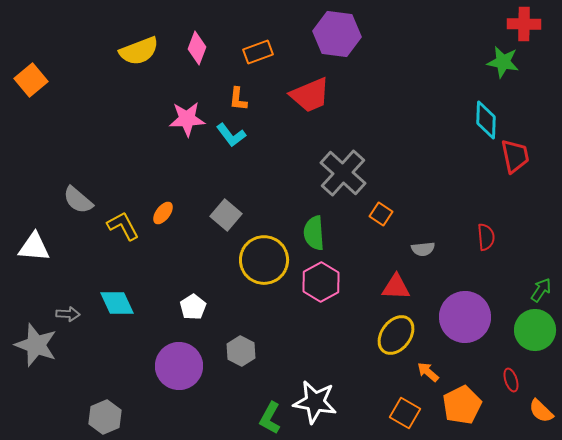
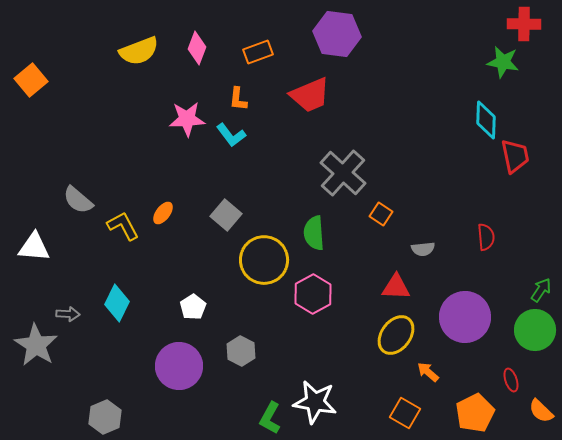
pink hexagon at (321, 282): moved 8 px left, 12 px down
cyan diamond at (117, 303): rotated 51 degrees clockwise
gray star at (36, 345): rotated 12 degrees clockwise
orange pentagon at (462, 405): moved 13 px right, 8 px down
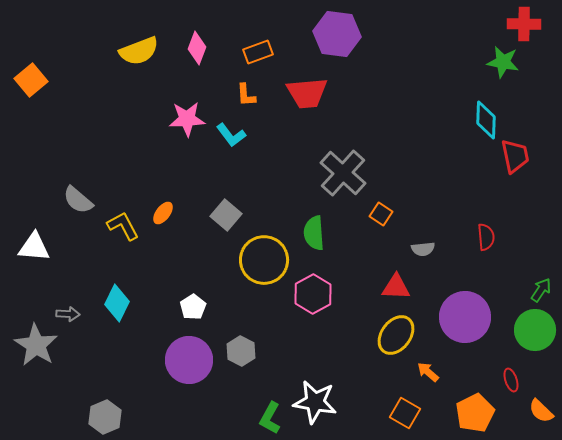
red trapezoid at (310, 95): moved 3 px left, 2 px up; rotated 18 degrees clockwise
orange L-shape at (238, 99): moved 8 px right, 4 px up; rotated 10 degrees counterclockwise
purple circle at (179, 366): moved 10 px right, 6 px up
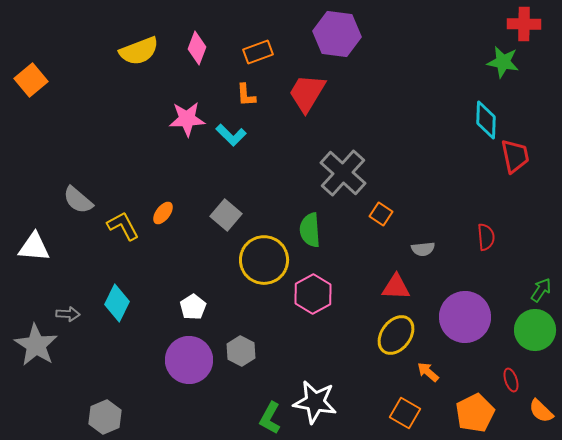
red trapezoid at (307, 93): rotated 126 degrees clockwise
cyan L-shape at (231, 135): rotated 8 degrees counterclockwise
green semicircle at (314, 233): moved 4 px left, 3 px up
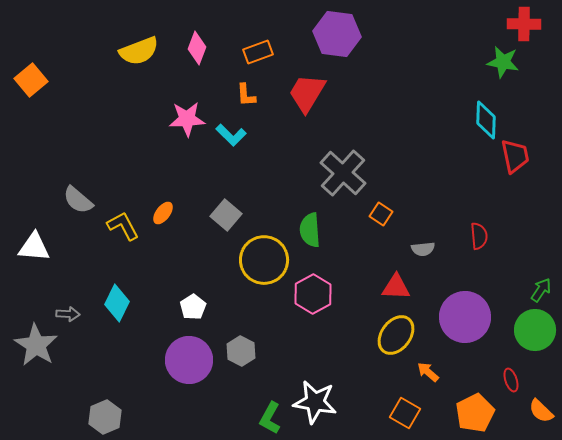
red semicircle at (486, 237): moved 7 px left, 1 px up
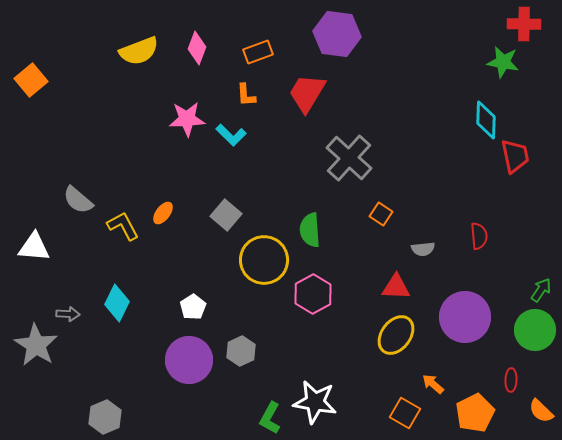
gray cross at (343, 173): moved 6 px right, 15 px up
gray hexagon at (241, 351): rotated 8 degrees clockwise
orange arrow at (428, 372): moved 5 px right, 12 px down
red ellipse at (511, 380): rotated 20 degrees clockwise
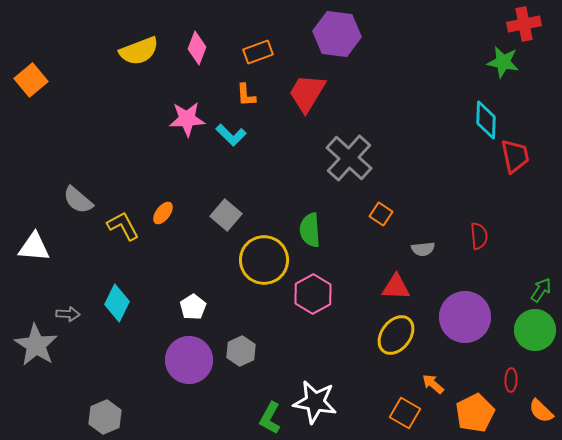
red cross at (524, 24): rotated 12 degrees counterclockwise
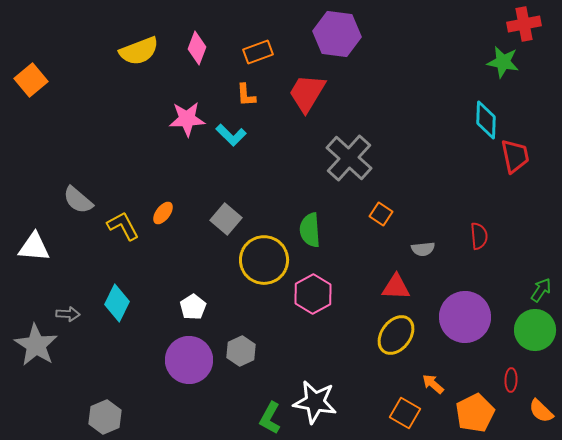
gray square at (226, 215): moved 4 px down
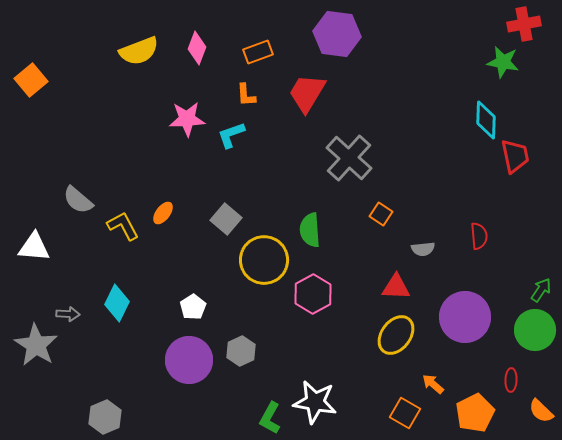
cyan L-shape at (231, 135): rotated 116 degrees clockwise
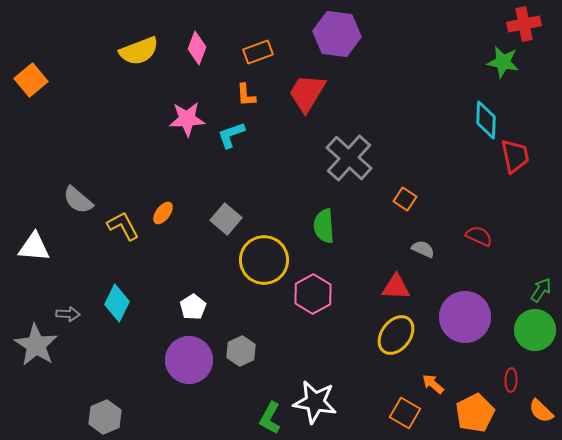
orange square at (381, 214): moved 24 px right, 15 px up
green semicircle at (310, 230): moved 14 px right, 4 px up
red semicircle at (479, 236): rotated 60 degrees counterclockwise
gray semicircle at (423, 249): rotated 150 degrees counterclockwise
